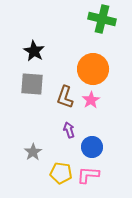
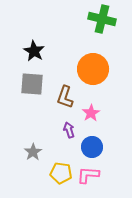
pink star: moved 13 px down
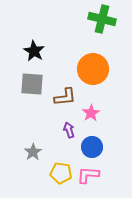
brown L-shape: rotated 115 degrees counterclockwise
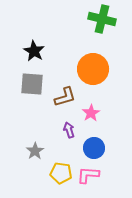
brown L-shape: rotated 10 degrees counterclockwise
blue circle: moved 2 px right, 1 px down
gray star: moved 2 px right, 1 px up
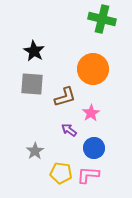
purple arrow: rotated 35 degrees counterclockwise
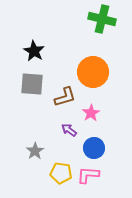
orange circle: moved 3 px down
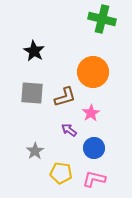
gray square: moved 9 px down
pink L-shape: moved 6 px right, 4 px down; rotated 10 degrees clockwise
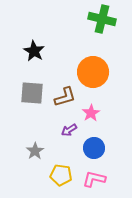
purple arrow: rotated 70 degrees counterclockwise
yellow pentagon: moved 2 px down
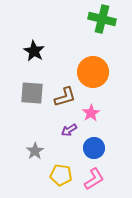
pink L-shape: rotated 135 degrees clockwise
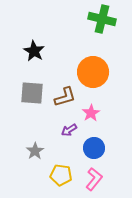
pink L-shape: rotated 20 degrees counterclockwise
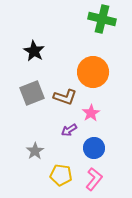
gray square: rotated 25 degrees counterclockwise
brown L-shape: rotated 35 degrees clockwise
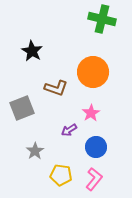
black star: moved 2 px left
gray square: moved 10 px left, 15 px down
brown L-shape: moved 9 px left, 9 px up
blue circle: moved 2 px right, 1 px up
